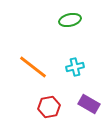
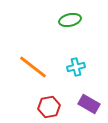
cyan cross: moved 1 px right
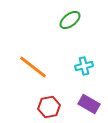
green ellipse: rotated 25 degrees counterclockwise
cyan cross: moved 8 px right, 1 px up
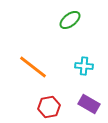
cyan cross: rotated 18 degrees clockwise
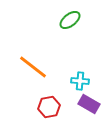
cyan cross: moved 4 px left, 15 px down
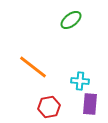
green ellipse: moved 1 px right
purple rectangle: moved 1 px right; rotated 65 degrees clockwise
